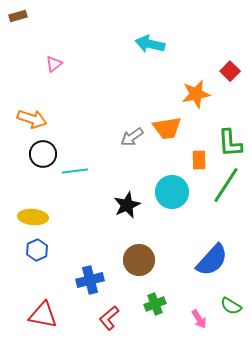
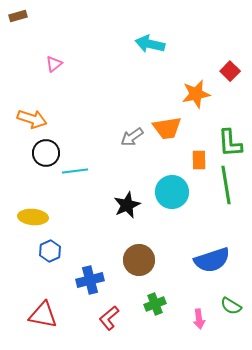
black circle: moved 3 px right, 1 px up
green line: rotated 42 degrees counterclockwise
blue hexagon: moved 13 px right, 1 px down
blue semicircle: rotated 30 degrees clockwise
pink arrow: rotated 24 degrees clockwise
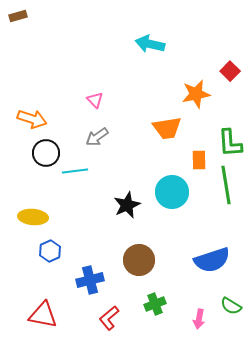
pink triangle: moved 41 px right, 36 px down; rotated 36 degrees counterclockwise
gray arrow: moved 35 px left
pink arrow: rotated 18 degrees clockwise
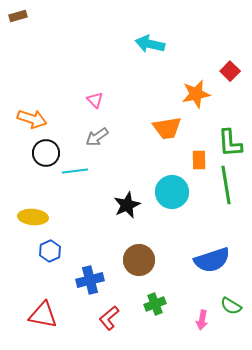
pink arrow: moved 3 px right, 1 px down
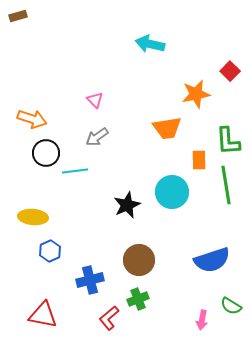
green L-shape: moved 2 px left, 2 px up
green cross: moved 17 px left, 5 px up
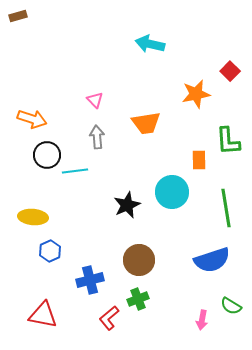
orange trapezoid: moved 21 px left, 5 px up
gray arrow: rotated 120 degrees clockwise
black circle: moved 1 px right, 2 px down
green line: moved 23 px down
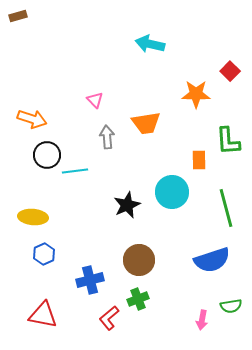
orange star: rotated 12 degrees clockwise
gray arrow: moved 10 px right
green line: rotated 6 degrees counterclockwise
blue hexagon: moved 6 px left, 3 px down
green semicircle: rotated 40 degrees counterclockwise
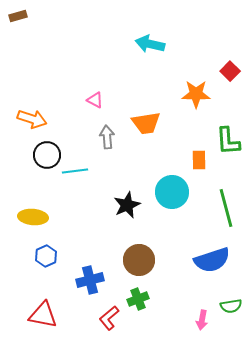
pink triangle: rotated 18 degrees counterclockwise
blue hexagon: moved 2 px right, 2 px down
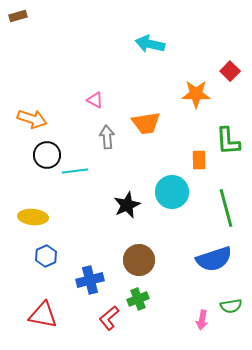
blue semicircle: moved 2 px right, 1 px up
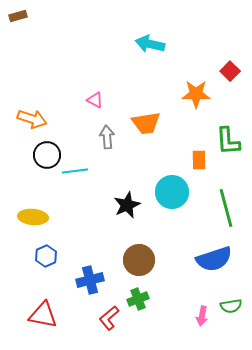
pink arrow: moved 4 px up
